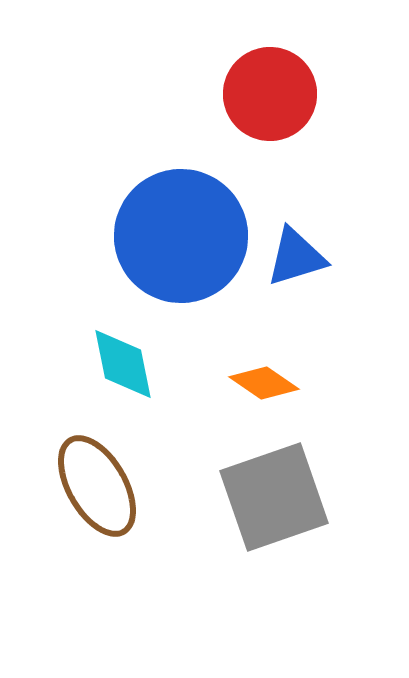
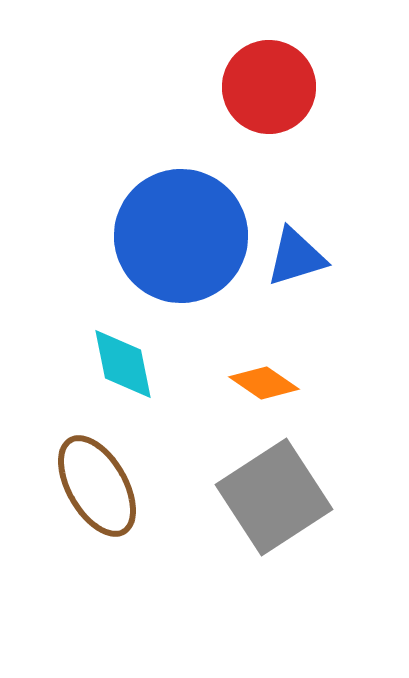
red circle: moved 1 px left, 7 px up
gray square: rotated 14 degrees counterclockwise
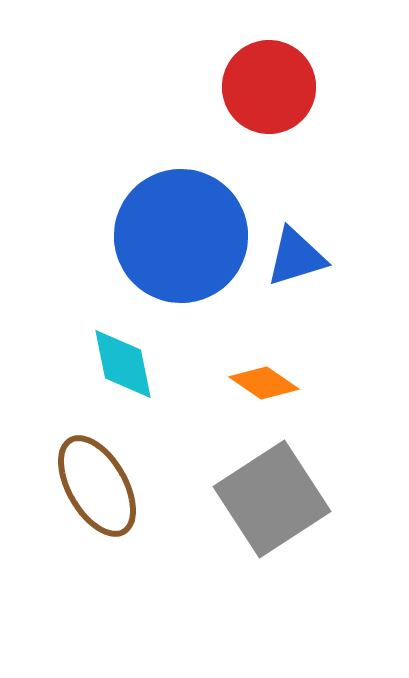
gray square: moved 2 px left, 2 px down
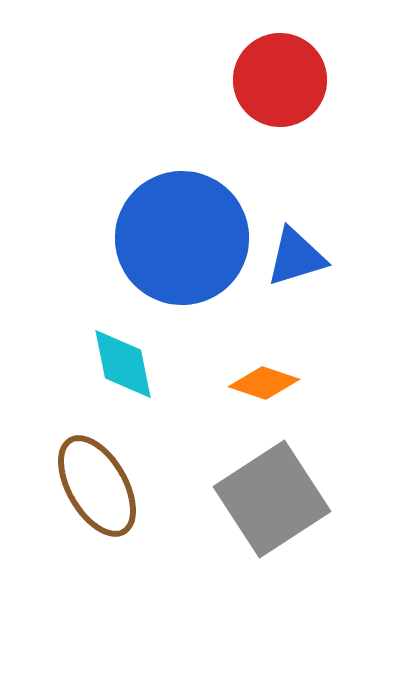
red circle: moved 11 px right, 7 px up
blue circle: moved 1 px right, 2 px down
orange diamond: rotated 16 degrees counterclockwise
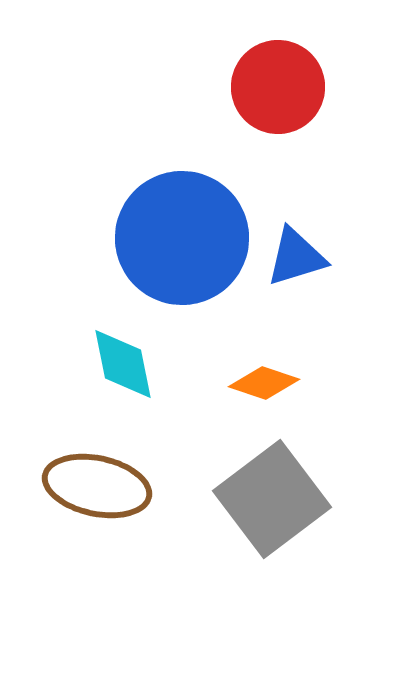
red circle: moved 2 px left, 7 px down
brown ellipse: rotated 48 degrees counterclockwise
gray square: rotated 4 degrees counterclockwise
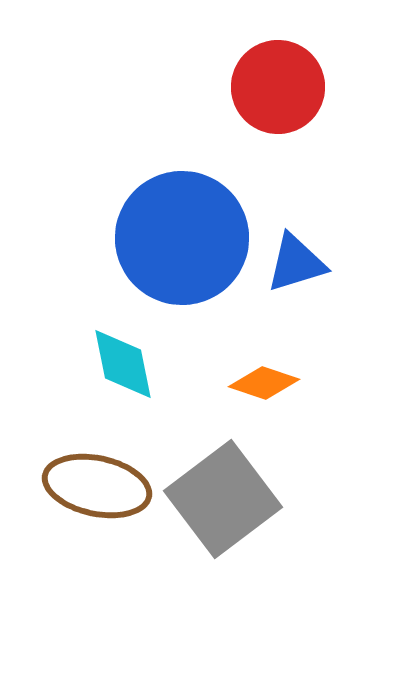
blue triangle: moved 6 px down
gray square: moved 49 px left
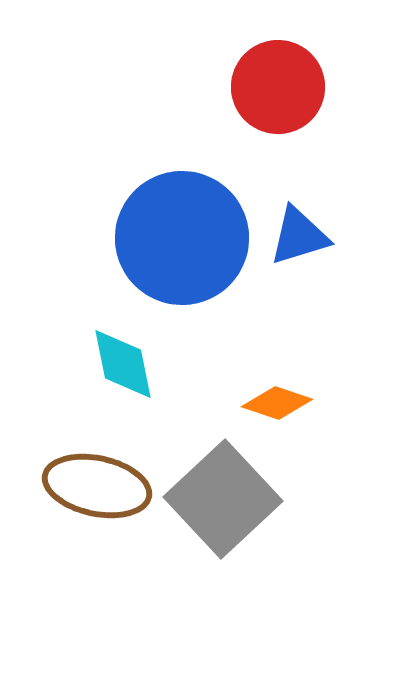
blue triangle: moved 3 px right, 27 px up
orange diamond: moved 13 px right, 20 px down
gray square: rotated 6 degrees counterclockwise
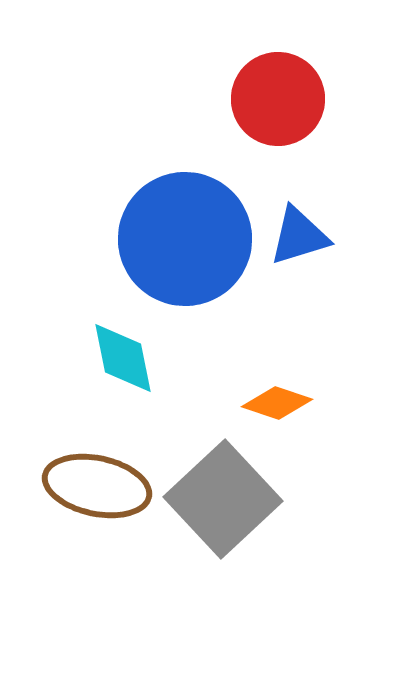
red circle: moved 12 px down
blue circle: moved 3 px right, 1 px down
cyan diamond: moved 6 px up
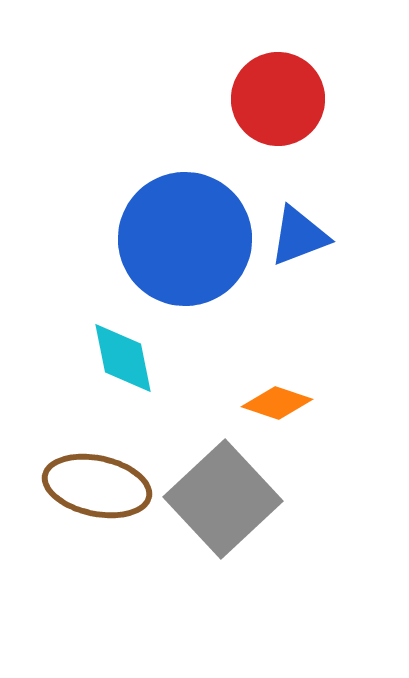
blue triangle: rotated 4 degrees counterclockwise
